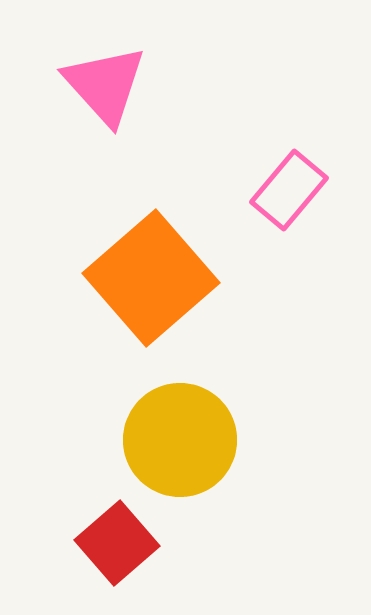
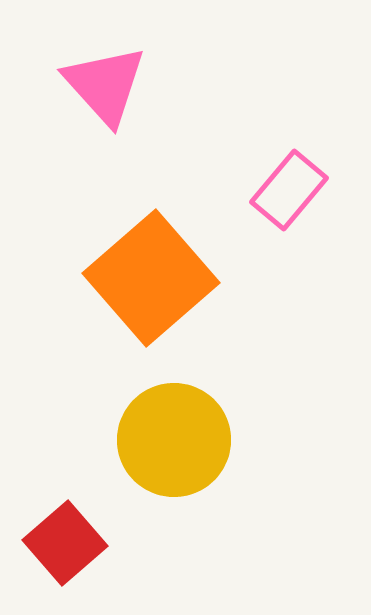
yellow circle: moved 6 px left
red square: moved 52 px left
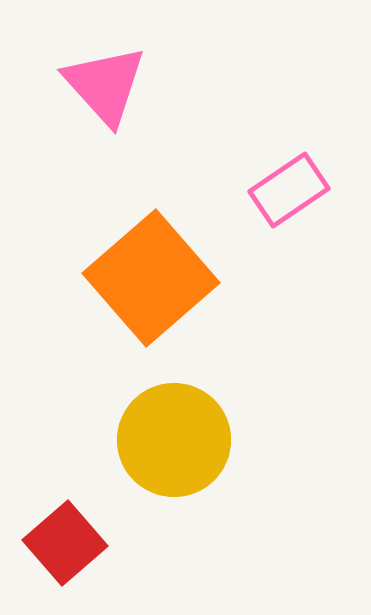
pink rectangle: rotated 16 degrees clockwise
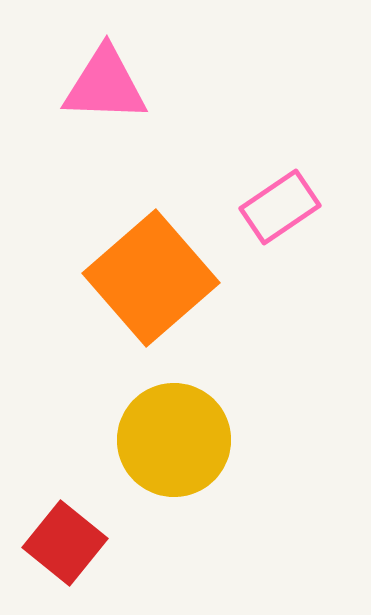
pink triangle: rotated 46 degrees counterclockwise
pink rectangle: moved 9 px left, 17 px down
red square: rotated 10 degrees counterclockwise
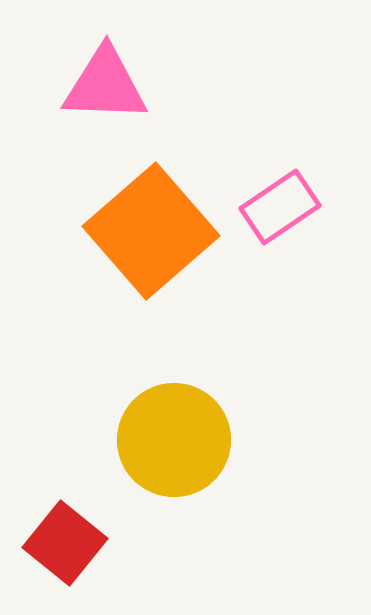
orange square: moved 47 px up
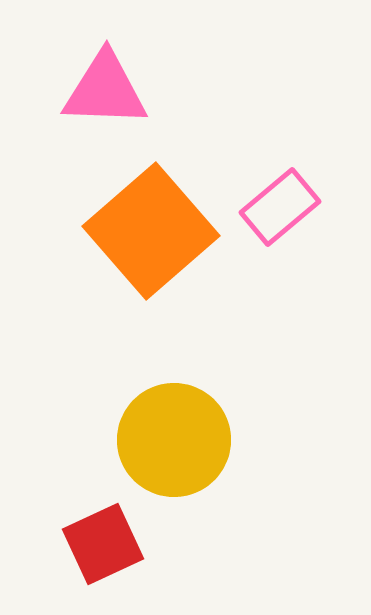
pink triangle: moved 5 px down
pink rectangle: rotated 6 degrees counterclockwise
red square: moved 38 px right, 1 px down; rotated 26 degrees clockwise
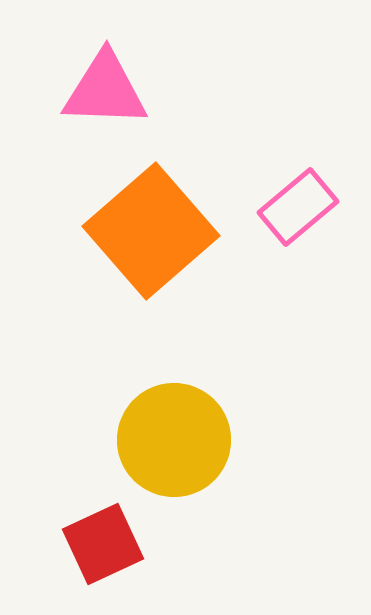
pink rectangle: moved 18 px right
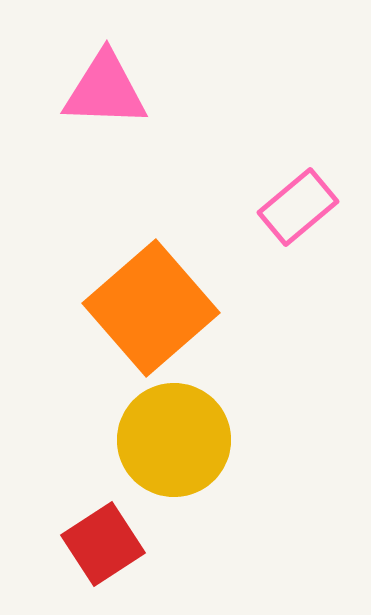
orange square: moved 77 px down
red square: rotated 8 degrees counterclockwise
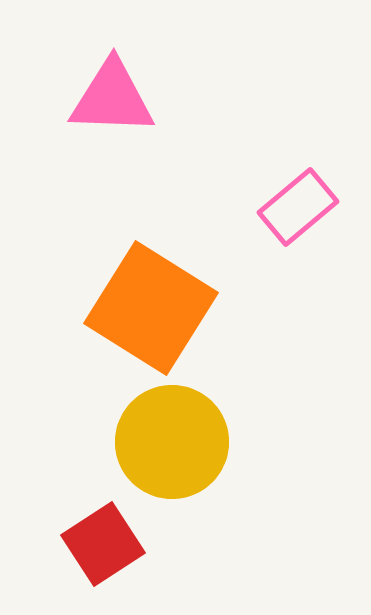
pink triangle: moved 7 px right, 8 px down
orange square: rotated 17 degrees counterclockwise
yellow circle: moved 2 px left, 2 px down
